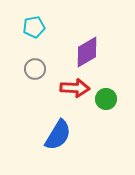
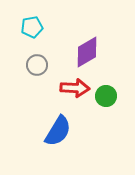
cyan pentagon: moved 2 px left
gray circle: moved 2 px right, 4 px up
green circle: moved 3 px up
blue semicircle: moved 4 px up
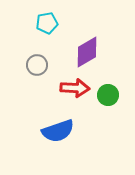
cyan pentagon: moved 15 px right, 4 px up
green circle: moved 2 px right, 1 px up
blue semicircle: rotated 40 degrees clockwise
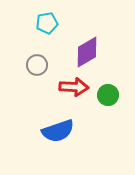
red arrow: moved 1 px left, 1 px up
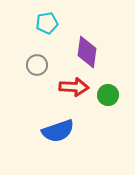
purple diamond: rotated 52 degrees counterclockwise
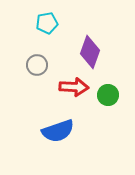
purple diamond: moved 3 px right; rotated 12 degrees clockwise
